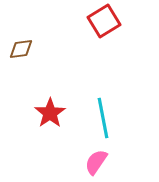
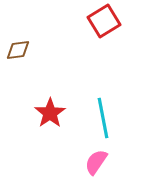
brown diamond: moved 3 px left, 1 px down
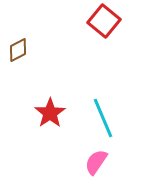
red square: rotated 20 degrees counterclockwise
brown diamond: rotated 20 degrees counterclockwise
cyan line: rotated 12 degrees counterclockwise
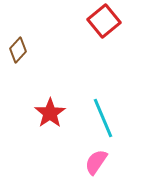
red square: rotated 12 degrees clockwise
brown diamond: rotated 20 degrees counterclockwise
